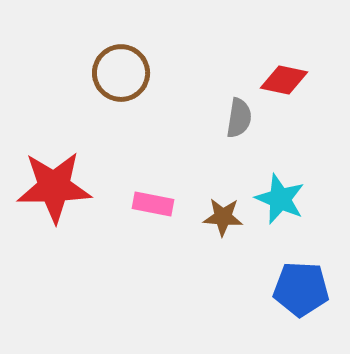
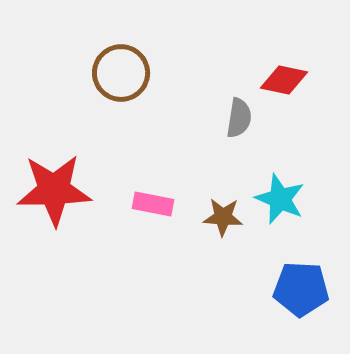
red star: moved 3 px down
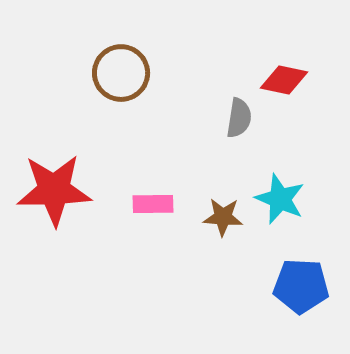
pink rectangle: rotated 12 degrees counterclockwise
blue pentagon: moved 3 px up
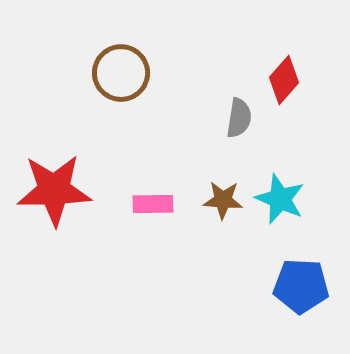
red diamond: rotated 60 degrees counterclockwise
brown star: moved 17 px up
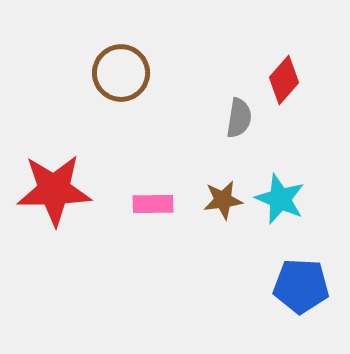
brown star: rotated 12 degrees counterclockwise
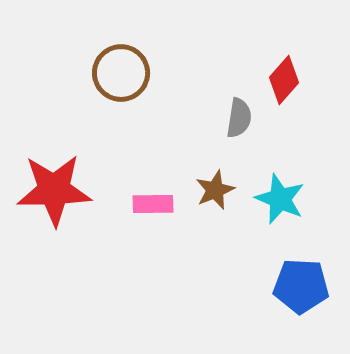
brown star: moved 8 px left, 10 px up; rotated 15 degrees counterclockwise
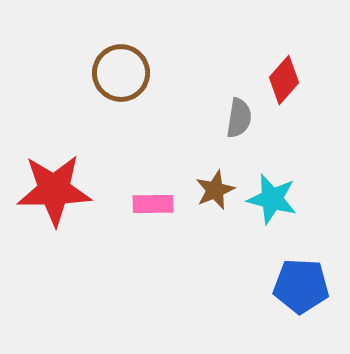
cyan star: moved 8 px left; rotated 9 degrees counterclockwise
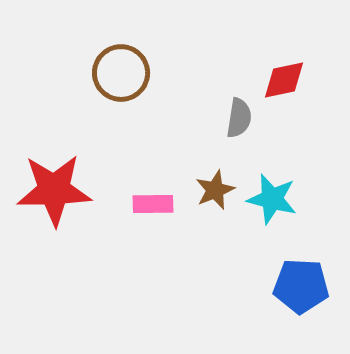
red diamond: rotated 36 degrees clockwise
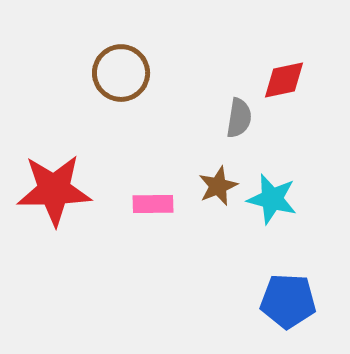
brown star: moved 3 px right, 4 px up
blue pentagon: moved 13 px left, 15 px down
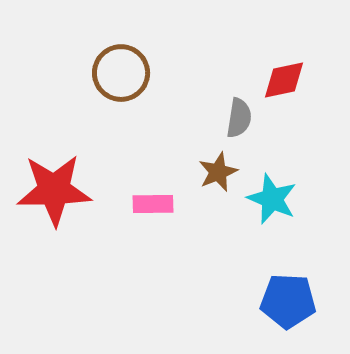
brown star: moved 14 px up
cyan star: rotated 9 degrees clockwise
